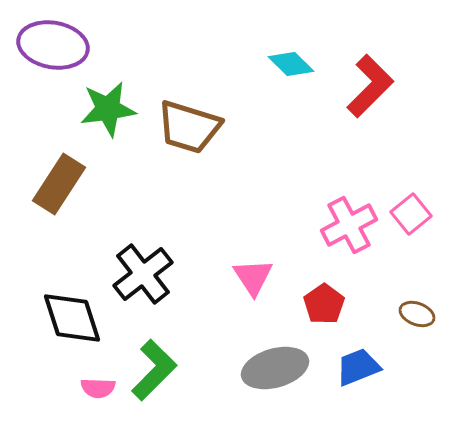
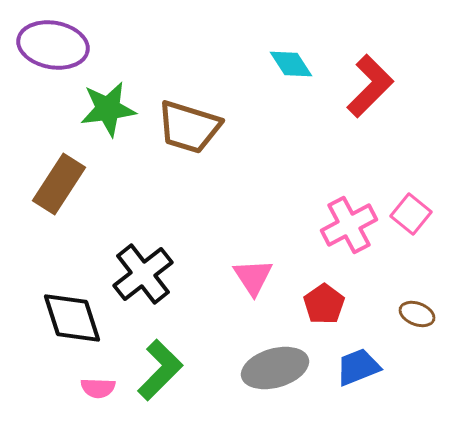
cyan diamond: rotated 12 degrees clockwise
pink square: rotated 12 degrees counterclockwise
green L-shape: moved 6 px right
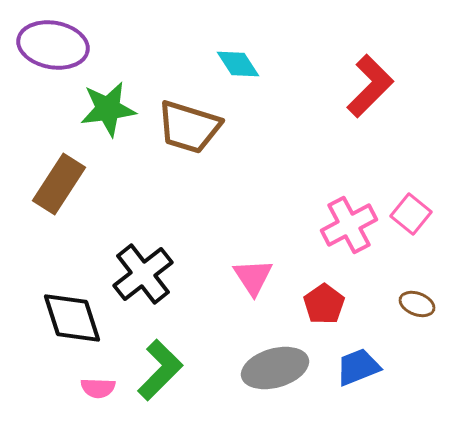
cyan diamond: moved 53 px left
brown ellipse: moved 10 px up
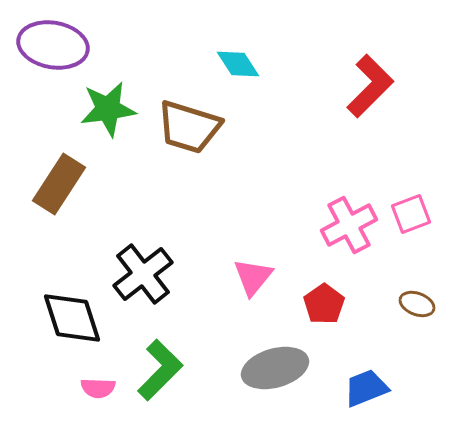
pink square: rotated 30 degrees clockwise
pink triangle: rotated 12 degrees clockwise
blue trapezoid: moved 8 px right, 21 px down
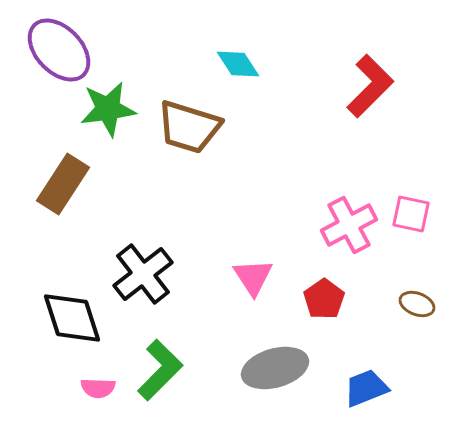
purple ellipse: moved 6 px right, 5 px down; rotated 36 degrees clockwise
brown rectangle: moved 4 px right
pink square: rotated 33 degrees clockwise
pink triangle: rotated 12 degrees counterclockwise
red pentagon: moved 5 px up
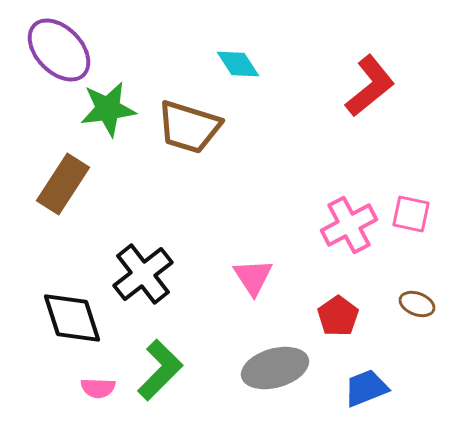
red L-shape: rotated 6 degrees clockwise
red pentagon: moved 14 px right, 17 px down
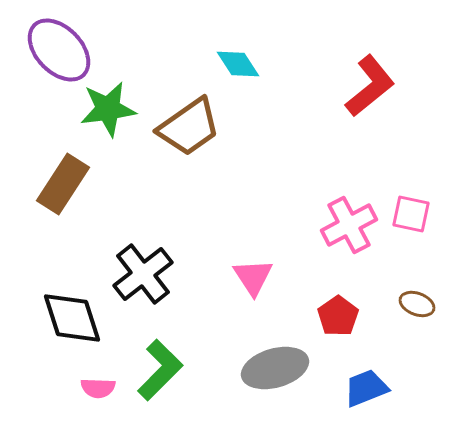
brown trapezoid: rotated 52 degrees counterclockwise
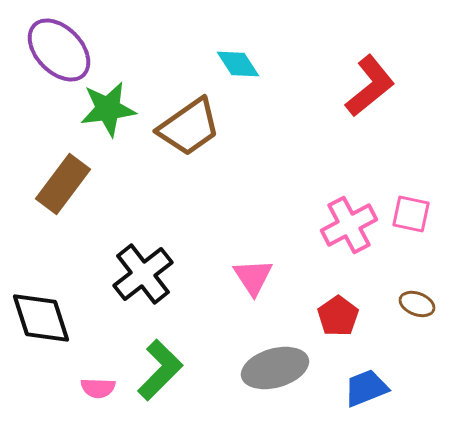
brown rectangle: rotated 4 degrees clockwise
black diamond: moved 31 px left
